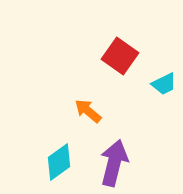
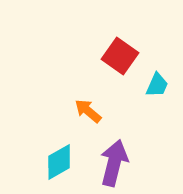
cyan trapezoid: moved 7 px left, 1 px down; rotated 40 degrees counterclockwise
cyan diamond: rotated 6 degrees clockwise
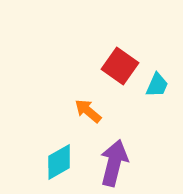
red square: moved 10 px down
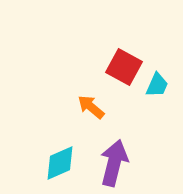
red square: moved 4 px right, 1 px down; rotated 6 degrees counterclockwise
orange arrow: moved 3 px right, 4 px up
cyan diamond: moved 1 px right, 1 px down; rotated 6 degrees clockwise
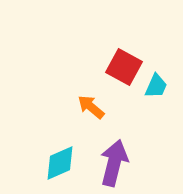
cyan trapezoid: moved 1 px left, 1 px down
